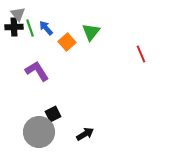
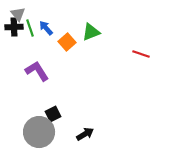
green triangle: rotated 30 degrees clockwise
red line: rotated 48 degrees counterclockwise
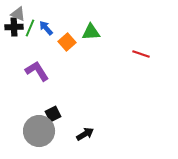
gray triangle: rotated 28 degrees counterclockwise
green line: rotated 42 degrees clockwise
green triangle: rotated 18 degrees clockwise
gray circle: moved 1 px up
